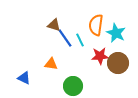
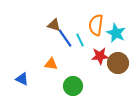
blue triangle: moved 2 px left, 1 px down
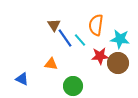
brown triangle: rotated 40 degrees clockwise
cyan star: moved 4 px right, 6 px down; rotated 18 degrees counterclockwise
cyan line: rotated 16 degrees counterclockwise
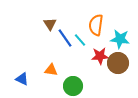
brown triangle: moved 4 px left, 1 px up
orange triangle: moved 6 px down
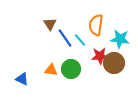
brown circle: moved 4 px left
green circle: moved 2 px left, 17 px up
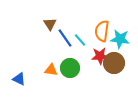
orange semicircle: moved 6 px right, 6 px down
green circle: moved 1 px left, 1 px up
blue triangle: moved 3 px left
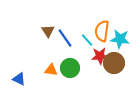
brown triangle: moved 2 px left, 7 px down
cyan line: moved 7 px right
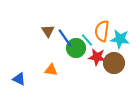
red star: moved 3 px left, 1 px down; rotated 12 degrees clockwise
green circle: moved 6 px right, 20 px up
